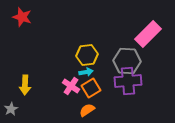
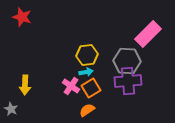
gray star: rotated 16 degrees counterclockwise
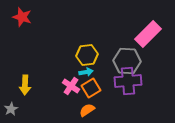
gray star: rotated 16 degrees clockwise
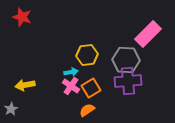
gray hexagon: moved 1 px left, 1 px up
cyan arrow: moved 15 px left
yellow arrow: rotated 78 degrees clockwise
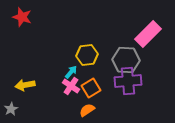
cyan arrow: rotated 40 degrees counterclockwise
